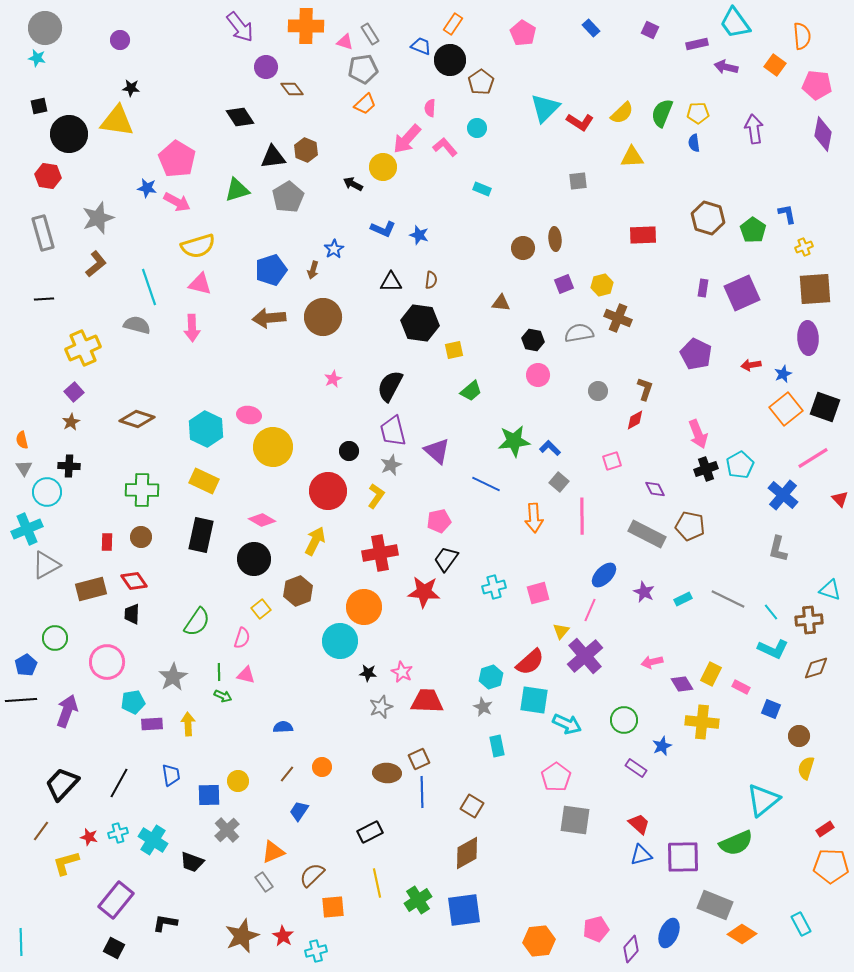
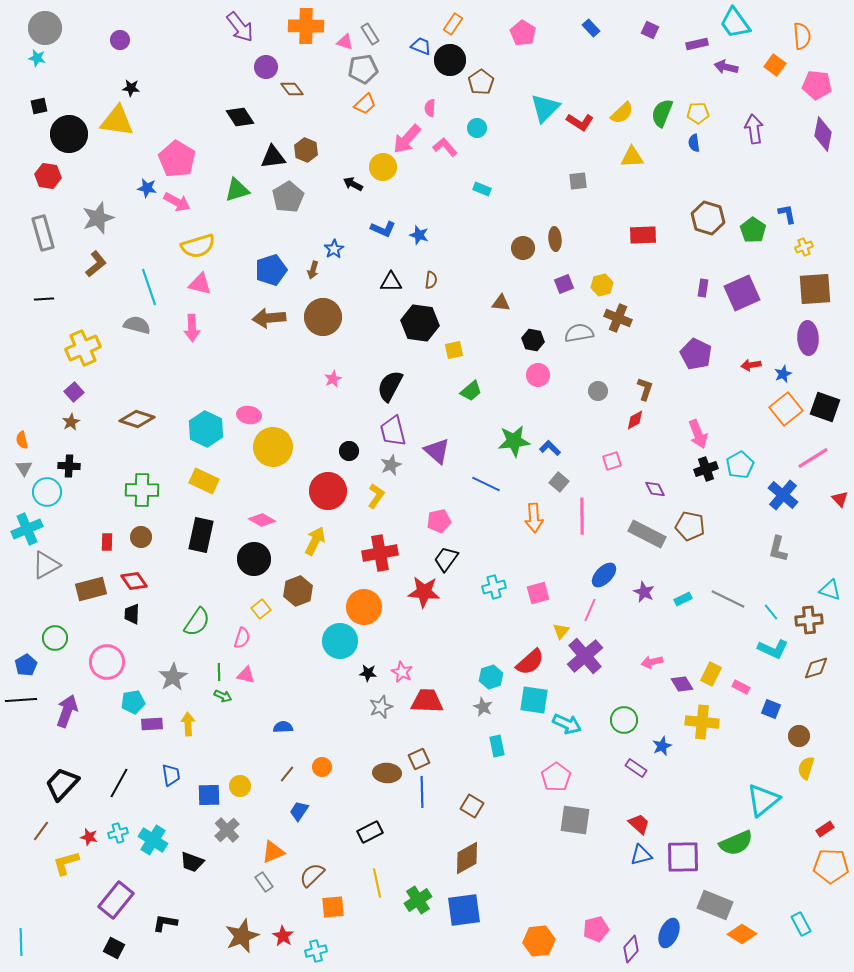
yellow circle at (238, 781): moved 2 px right, 5 px down
brown diamond at (467, 853): moved 5 px down
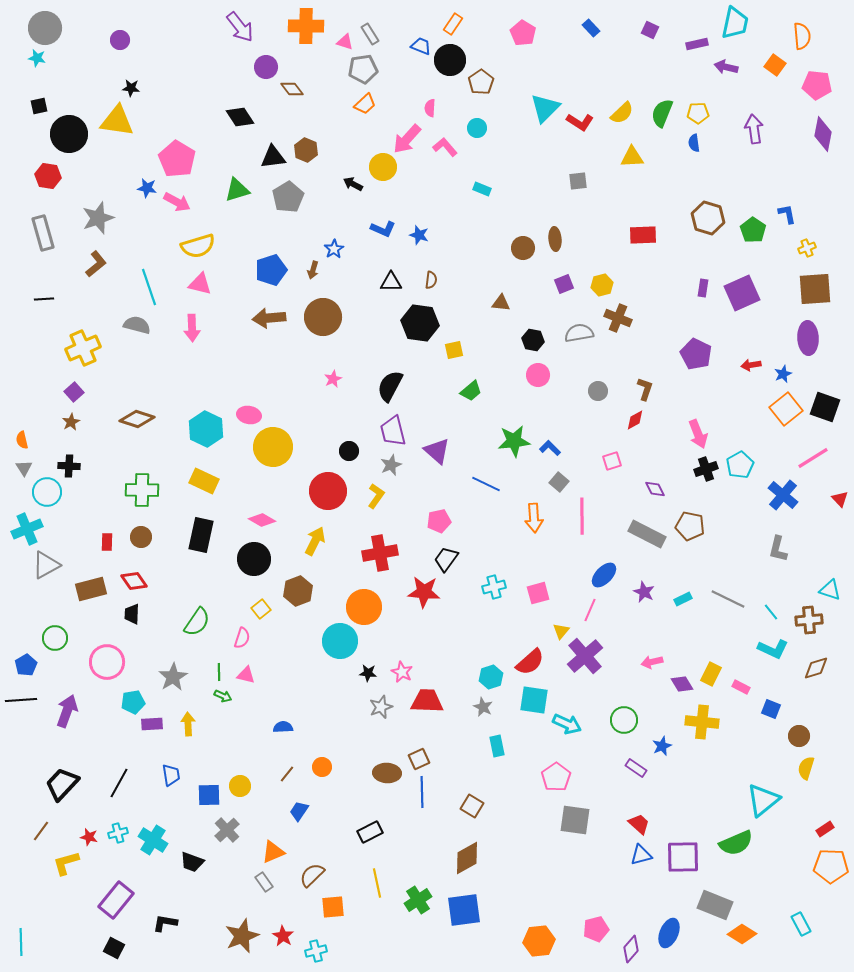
cyan trapezoid at (735, 23): rotated 132 degrees counterclockwise
yellow cross at (804, 247): moved 3 px right, 1 px down
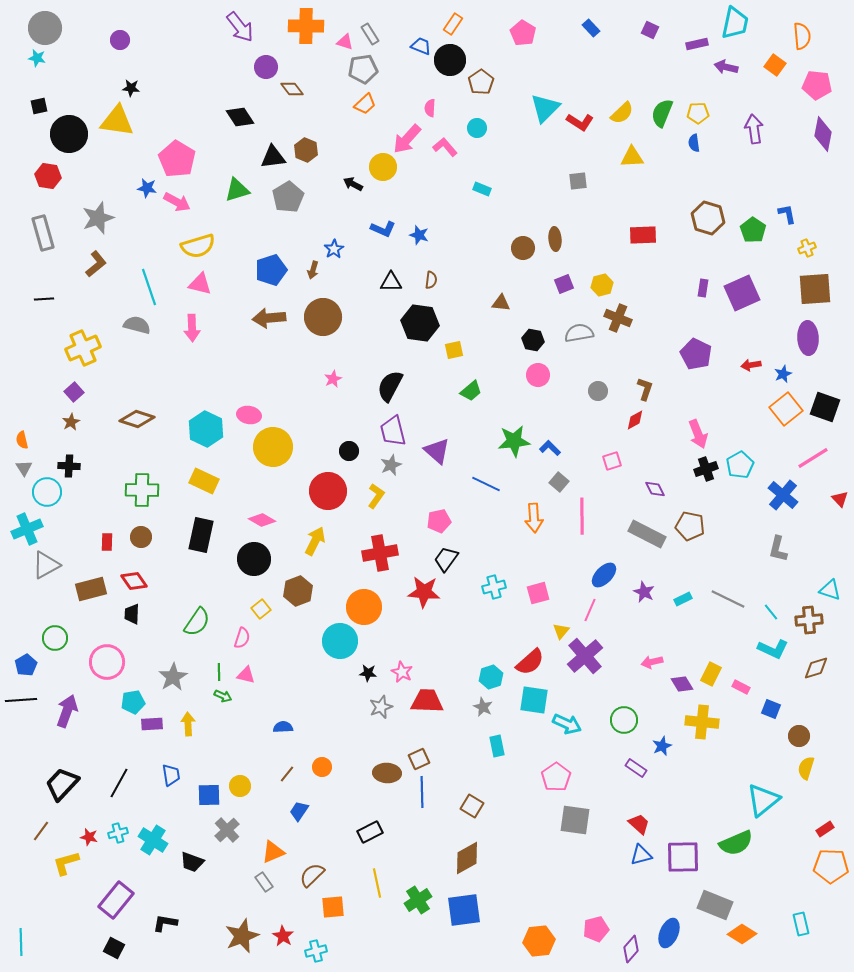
cyan rectangle at (801, 924): rotated 15 degrees clockwise
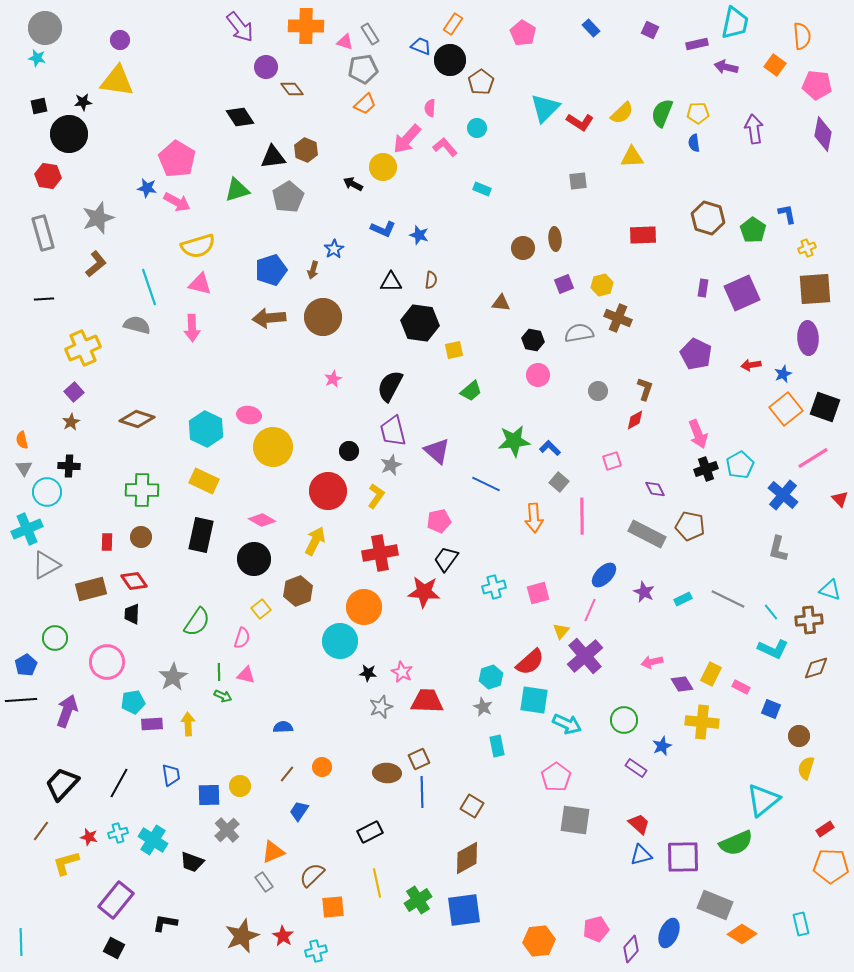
black star at (131, 88): moved 48 px left, 14 px down; rotated 12 degrees counterclockwise
yellow triangle at (117, 121): moved 40 px up
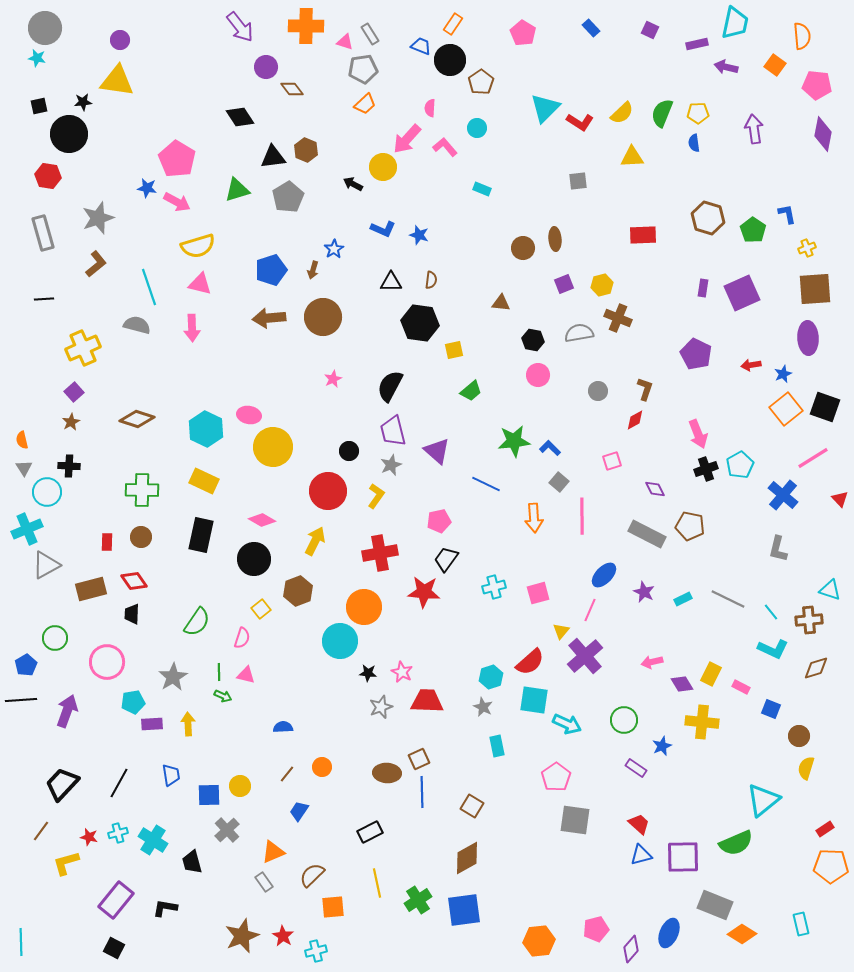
black trapezoid at (192, 862): rotated 55 degrees clockwise
black L-shape at (165, 923): moved 15 px up
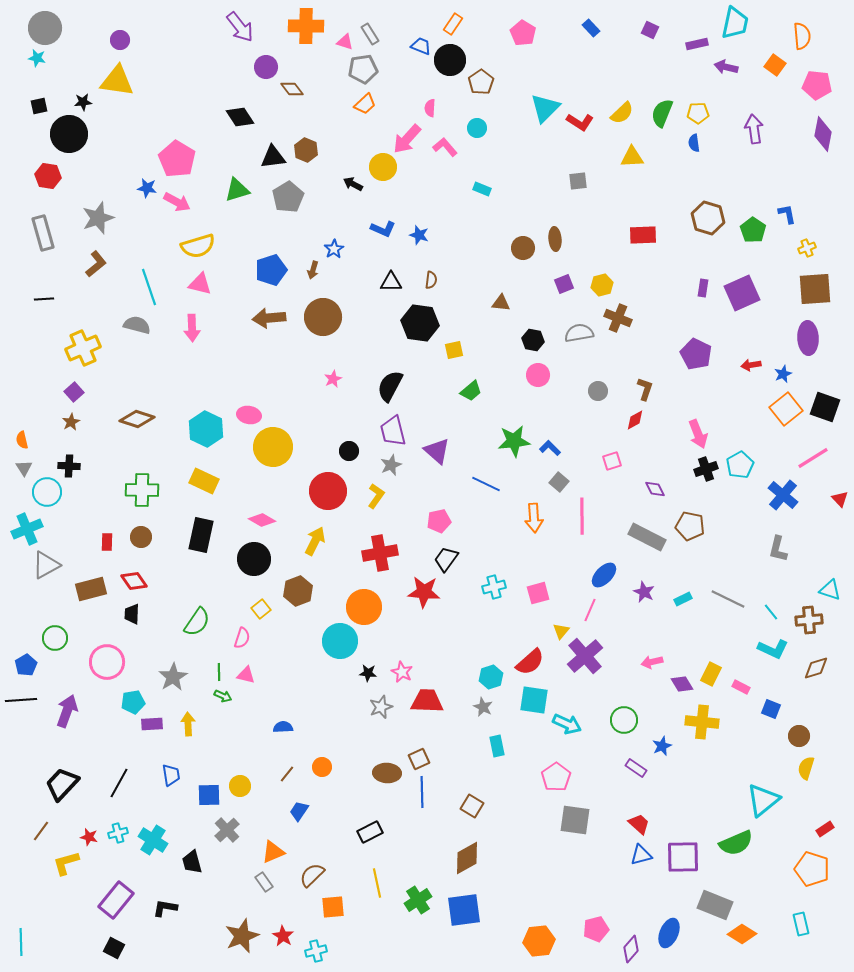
gray rectangle at (647, 534): moved 3 px down
orange pentagon at (831, 866): moved 19 px left, 3 px down; rotated 16 degrees clockwise
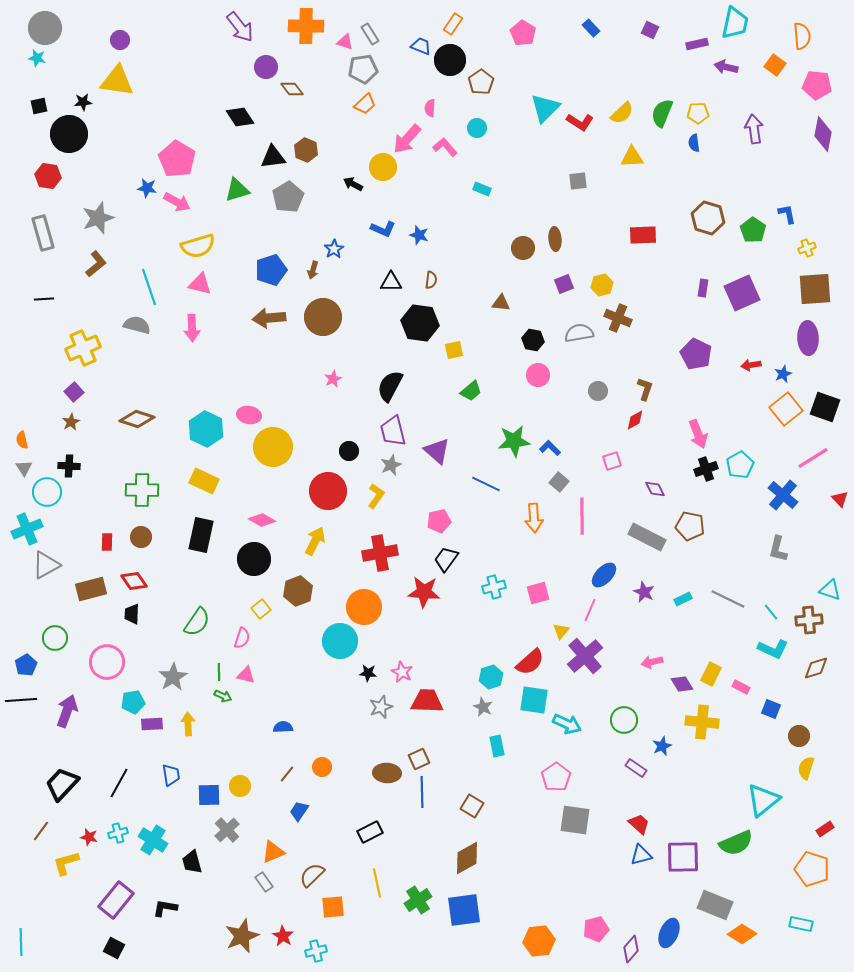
cyan rectangle at (801, 924): rotated 65 degrees counterclockwise
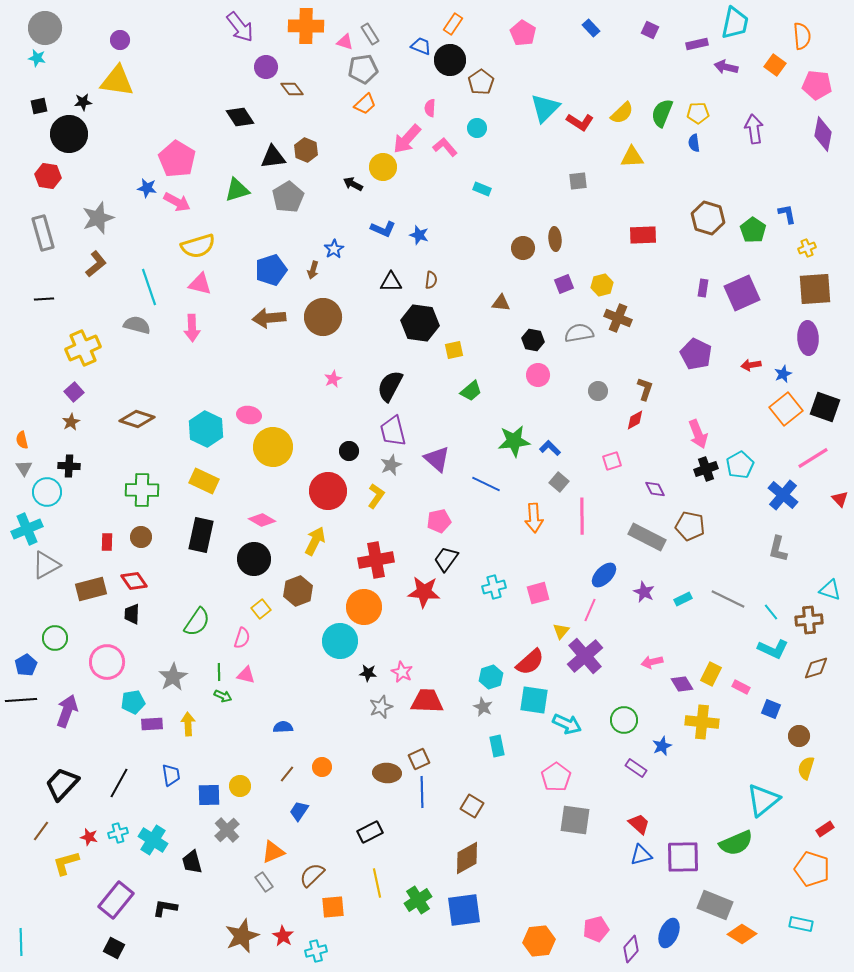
purple triangle at (437, 451): moved 8 px down
red cross at (380, 553): moved 4 px left, 7 px down
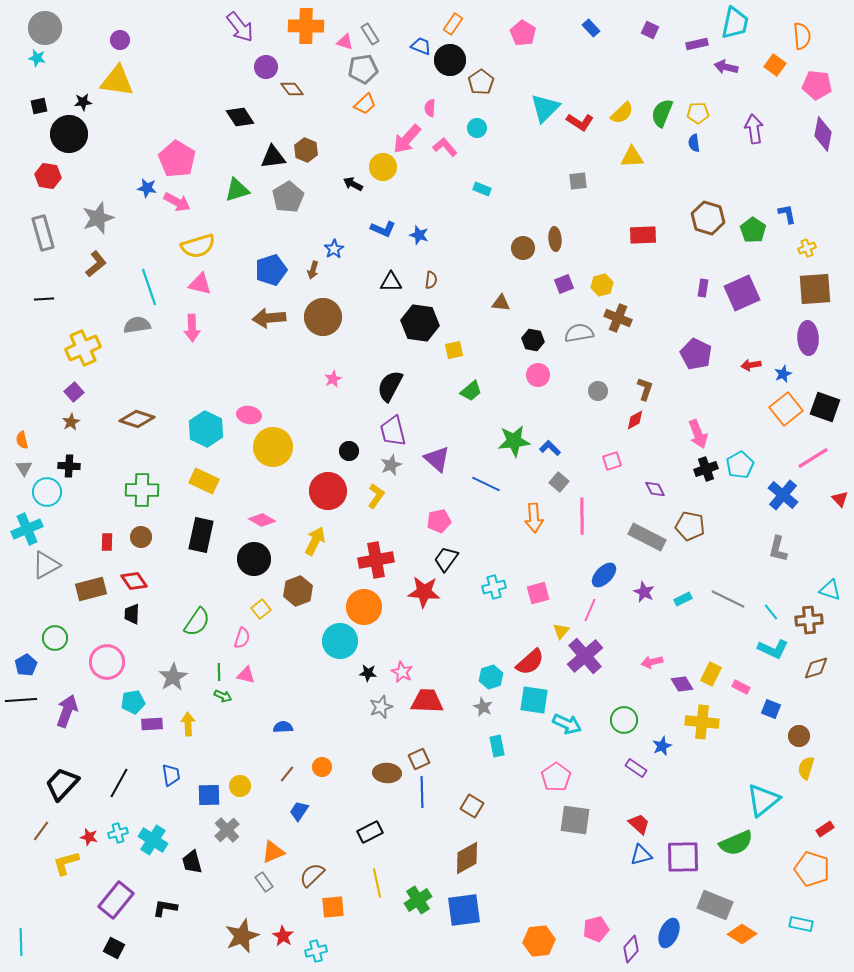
gray semicircle at (137, 325): rotated 24 degrees counterclockwise
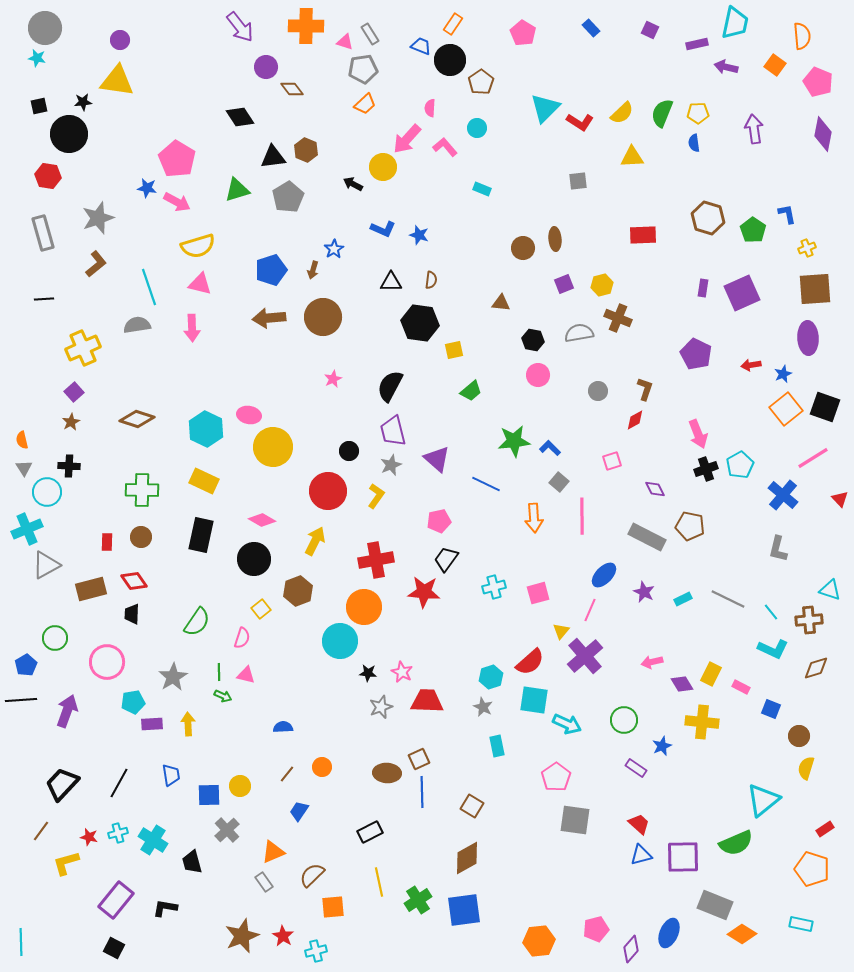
pink pentagon at (817, 85): moved 1 px right, 3 px up; rotated 16 degrees clockwise
yellow line at (377, 883): moved 2 px right, 1 px up
